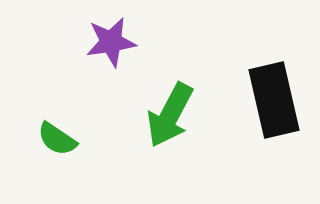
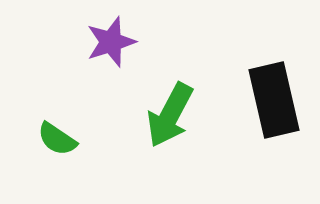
purple star: rotated 9 degrees counterclockwise
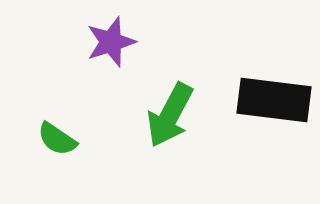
black rectangle: rotated 70 degrees counterclockwise
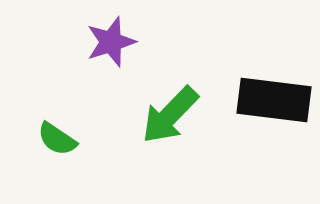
green arrow: rotated 16 degrees clockwise
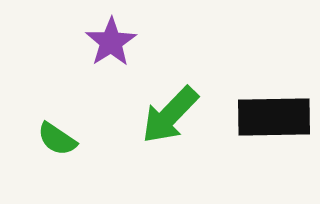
purple star: rotated 15 degrees counterclockwise
black rectangle: moved 17 px down; rotated 8 degrees counterclockwise
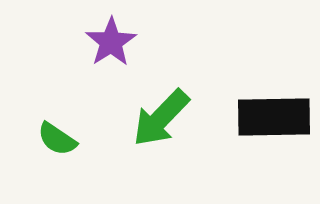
green arrow: moved 9 px left, 3 px down
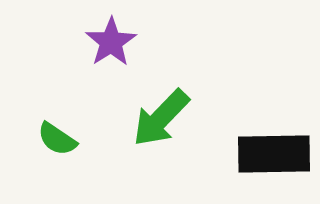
black rectangle: moved 37 px down
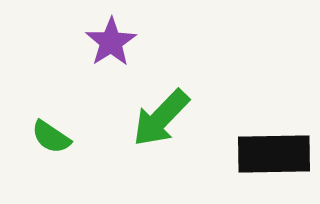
green semicircle: moved 6 px left, 2 px up
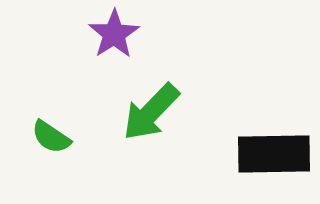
purple star: moved 3 px right, 8 px up
green arrow: moved 10 px left, 6 px up
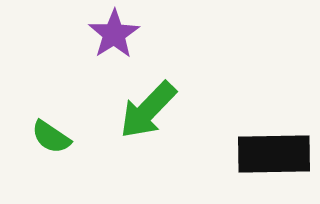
green arrow: moved 3 px left, 2 px up
